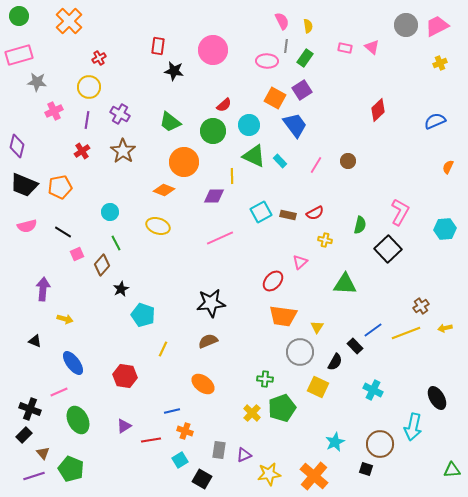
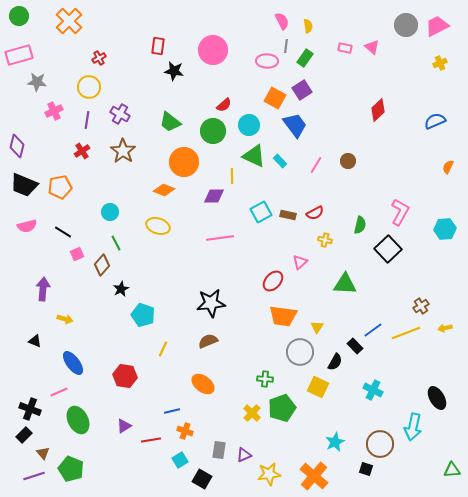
pink line at (220, 238): rotated 16 degrees clockwise
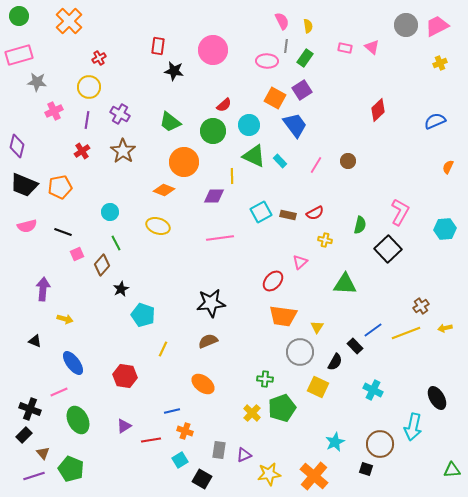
black line at (63, 232): rotated 12 degrees counterclockwise
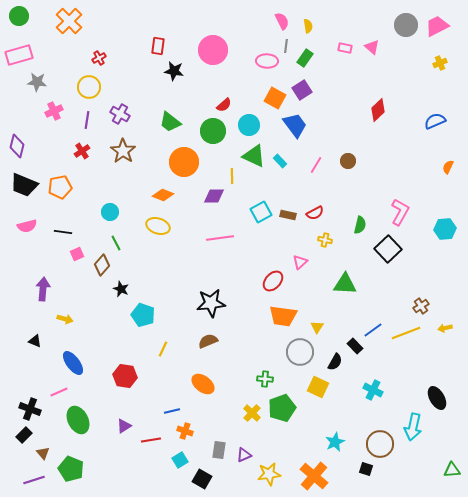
orange diamond at (164, 190): moved 1 px left, 5 px down
black line at (63, 232): rotated 12 degrees counterclockwise
black star at (121, 289): rotated 21 degrees counterclockwise
purple line at (34, 476): moved 4 px down
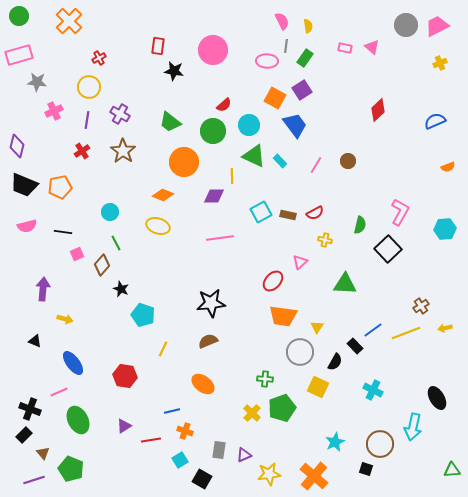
orange semicircle at (448, 167): rotated 136 degrees counterclockwise
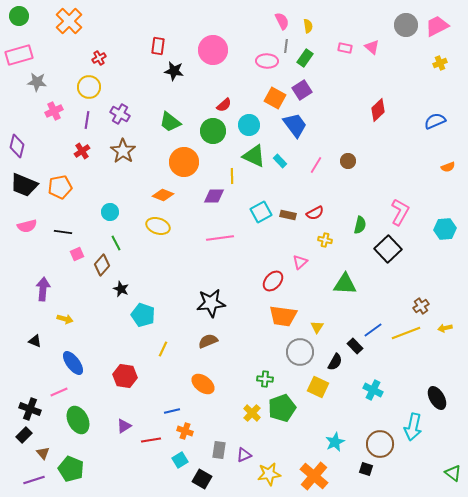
green triangle at (452, 470): moved 1 px right, 3 px down; rotated 42 degrees clockwise
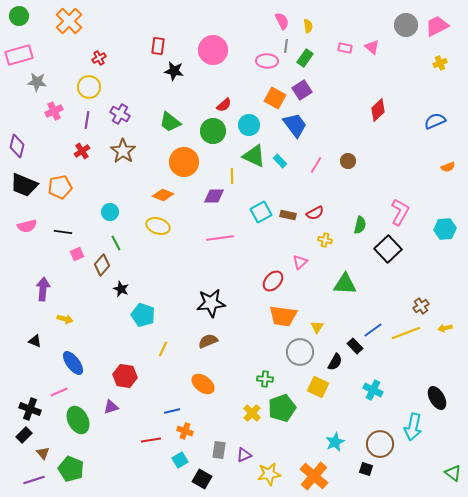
purple triangle at (124, 426): moved 13 px left, 19 px up; rotated 14 degrees clockwise
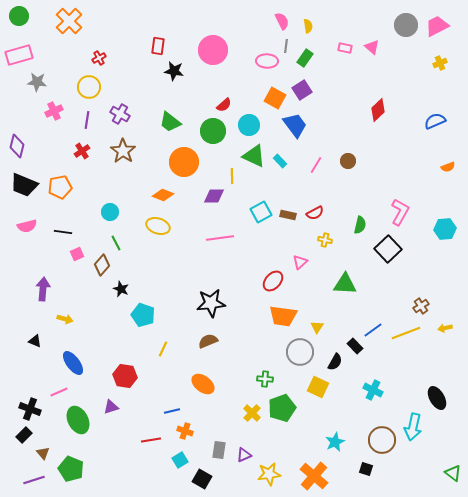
brown circle at (380, 444): moved 2 px right, 4 px up
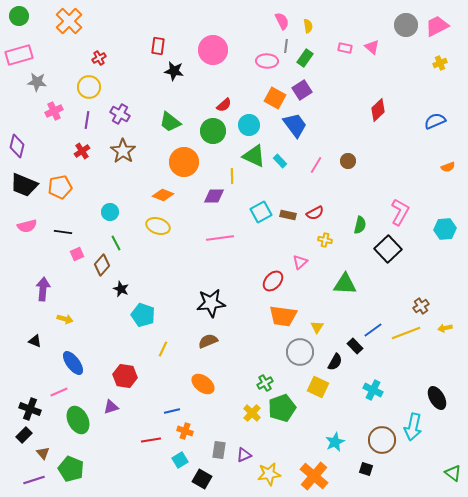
green cross at (265, 379): moved 4 px down; rotated 35 degrees counterclockwise
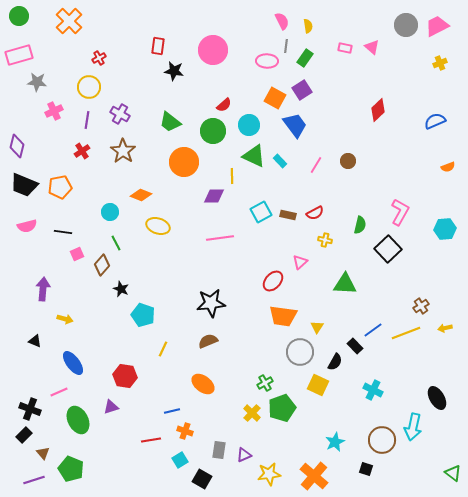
orange diamond at (163, 195): moved 22 px left
yellow square at (318, 387): moved 2 px up
